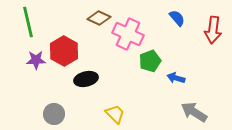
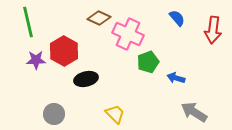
green pentagon: moved 2 px left, 1 px down
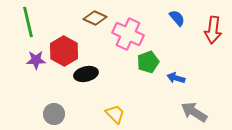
brown diamond: moved 4 px left
black ellipse: moved 5 px up
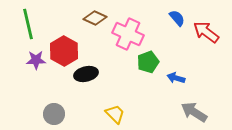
green line: moved 2 px down
red arrow: moved 7 px left, 2 px down; rotated 120 degrees clockwise
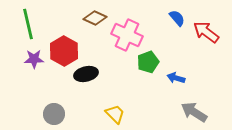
pink cross: moved 1 px left, 1 px down
purple star: moved 2 px left, 1 px up
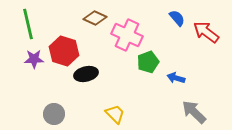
red hexagon: rotated 12 degrees counterclockwise
gray arrow: rotated 12 degrees clockwise
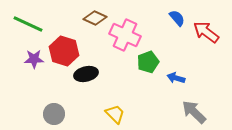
green line: rotated 52 degrees counterclockwise
pink cross: moved 2 px left
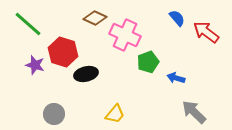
green line: rotated 16 degrees clockwise
red hexagon: moved 1 px left, 1 px down
purple star: moved 1 px right, 6 px down; rotated 18 degrees clockwise
yellow trapezoid: rotated 85 degrees clockwise
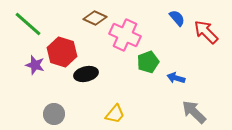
red arrow: rotated 8 degrees clockwise
red hexagon: moved 1 px left
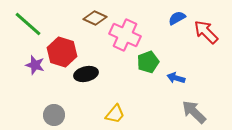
blue semicircle: rotated 78 degrees counterclockwise
gray circle: moved 1 px down
